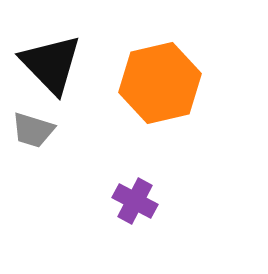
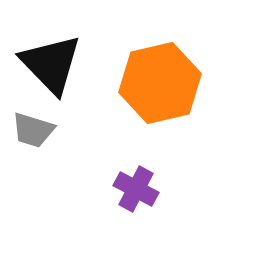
purple cross: moved 1 px right, 12 px up
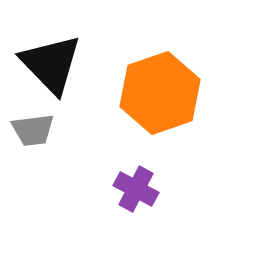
orange hexagon: moved 10 px down; rotated 6 degrees counterclockwise
gray trapezoid: rotated 24 degrees counterclockwise
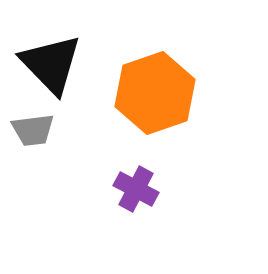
orange hexagon: moved 5 px left
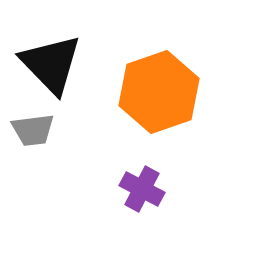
orange hexagon: moved 4 px right, 1 px up
purple cross: moved 6 px right
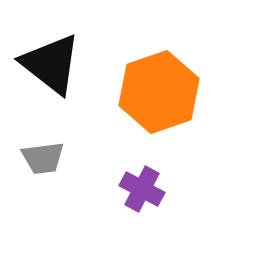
black triangle: rotated 8 degrees counterclockwise
gray trapezoid: moved 10 px right, 28 px down
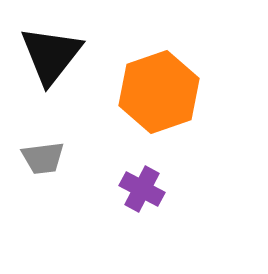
black triangle: moved 9 px up; rotated 30 degrees clockwise
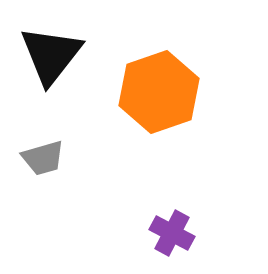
gray trapezoid: rotated 9 degrees counterclockwise
purple cross: moved 30 px right, 44 px down
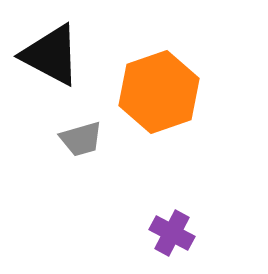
black triangle: rotated 40 degrees counterclockwise
gray trapezoid: moved 38 px right, 19 px up
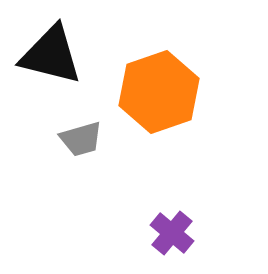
black triangle: rotated 14 degrees counterclockwise
purple cross: rotated 12 degrees clockwise
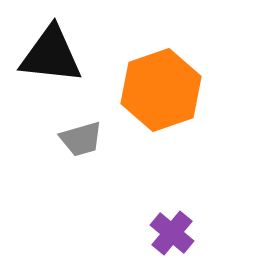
black triangle: rotated 8 degrees counterclockwise
orange hexagon: moved 2 px right, 2 px up
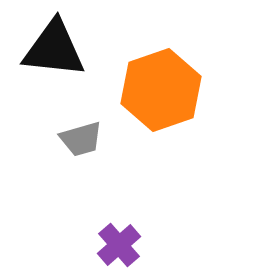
black triangle: moved 3 px right, 6 px up
purple cross: moved 53 px left, 12 px down; rotated 9 degrees clockwise
